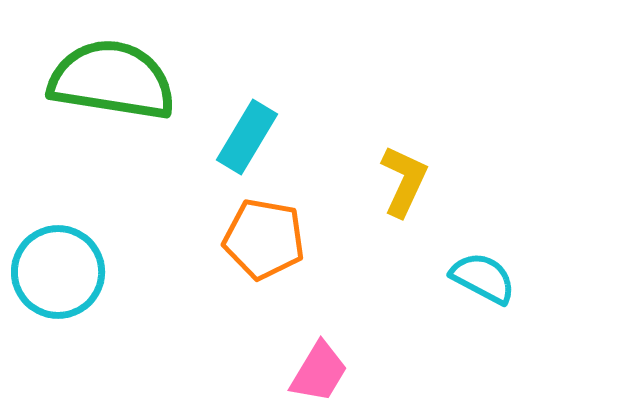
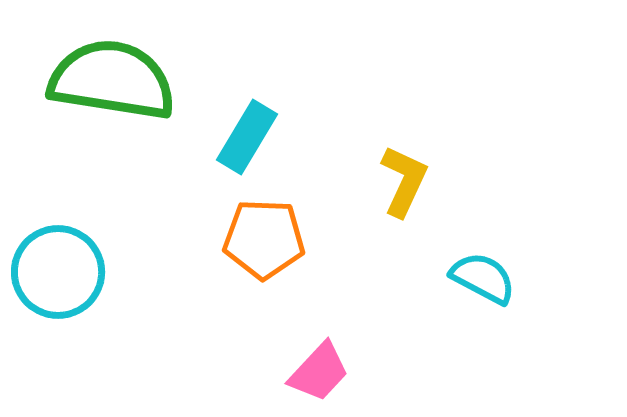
orange pentagon: rotated 8 degrees counterclockwise
pink trapezoid: rotated 12 degrees clockwise
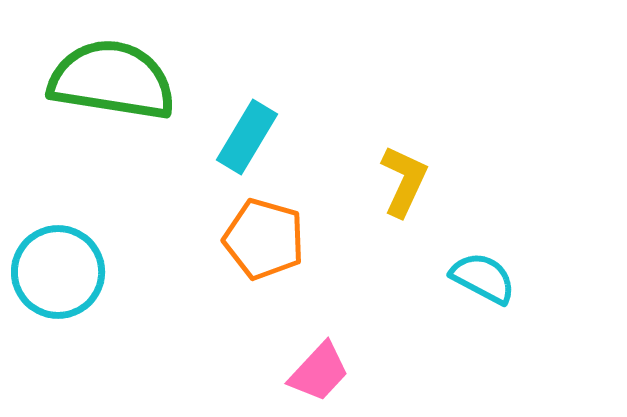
orange pentagon: rotated 14 degrees clockwise
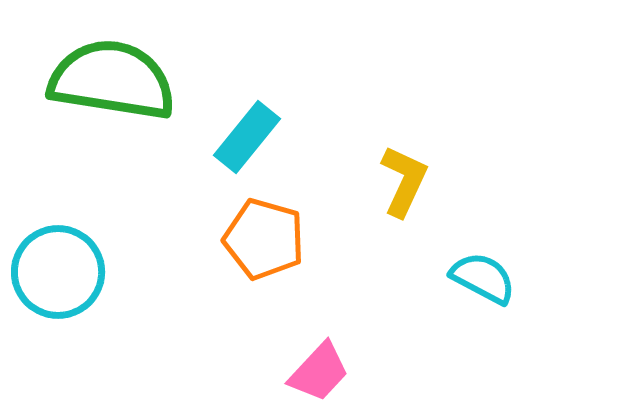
cyan rectangle: rotated 8 degrees clockwise
